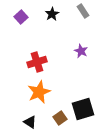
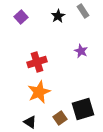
black star: moved 6 px right, 2 px down
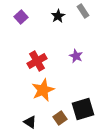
purple star: moved 5 px left, 5 px down
red cross: moved 1 px up; rotated 12 degrees counterclockwise
orange star: moved 4 px right, 2 px up
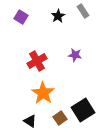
purple square: rotated 16 degrees counterclockwise
purple star: moved 1 px left, 1 px up; rotated 16 degrees counterclockwise
orange star: moved 3 px down; rotated 15 degrees counterclockwise
black square: moved 1 px down; rotated 15 degrees counterclockwise
black triangle: moved 1 px up
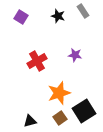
black star: rotated 24 degrees counterclockwise
orange star: moved 16 px right; rotated 20 degrees clockwise
black square: moved 1 px right, 1 px down
black triangle: rotated 48 degrees counterclockwise
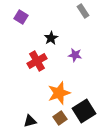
black star: moved 7 px left, 22 px down; rotated 24 degrees clockwise
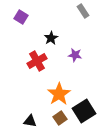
orange star: moved 1 px down; rotated 15 degrees counterclockwise
black triangle: rotated 24 degrees clockwise
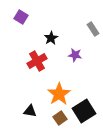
gray rectangle: moved 10 px right, 18 px down
black triangle: moved 10 px up
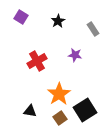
black star: moved 7 px right, 17 px up
black square: moved 1 px right, 1 px up
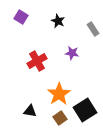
black star: rotated 16 degrees counterclockwise
purple star: moved 3 px left, 2 px up
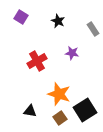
orange star: rotated 20 degrees counterclockwise
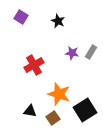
gray rectangle: moved 2 px left, 23 px down; rotated 64 degrees clockwise
red cross: moved 3 px left, 4 px down
brown square: moved 7 px left
